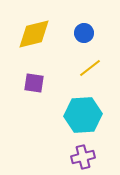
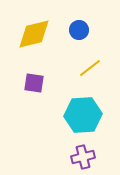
blue circle: moved 5 px left, 3 px up
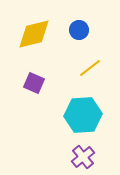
purple square: rotated 15 degrees clockwise
purple cross: rotated 25 degrees counterclockwise
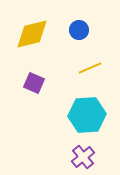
yellow diamond: moved 2 px left
yellow line: rotated 15 degrees clockwise
cyan hexagon: moved 4 px right
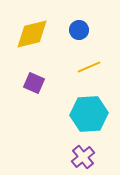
yellow line: moved 1 px left, 1 px up
cyan hexagon: moved 2 px right, 1 px up
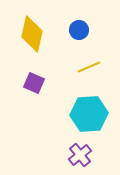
yellow diamond: rotated 63 degrees counterclockwise
purple cross: moved 3 px left, 2 px up
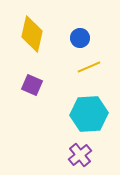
blue circle: moved 1 px right, 8 px down
purple square: moved 2 px left, 2 px down
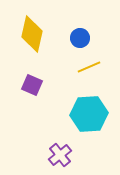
purple cross: moved 20 px left
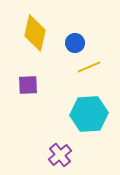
yellow diamond: moved 3 px right, 1 px up
blue circle: moved 5 px left, 5 px down
purple square: moved 4 px left; rotated 25 degrees counterclockwise
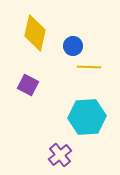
blue circle: moved 2 px left, 3 px down
yellow line: rotated 25 degrees clockwise
purple square: rotated 30 degrees clockwise
cyan hexagon: moved 2 px left, 3 px down
